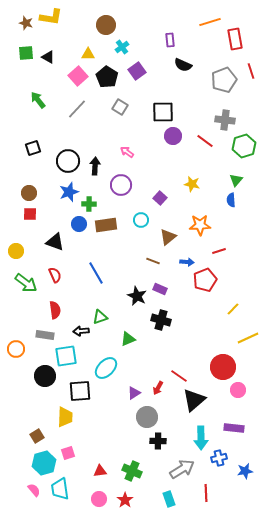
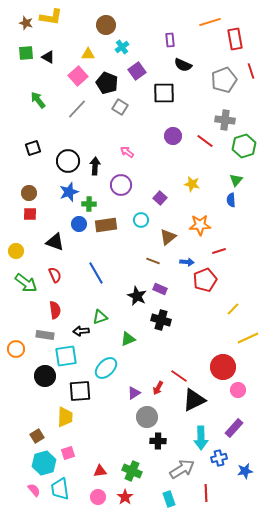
black pentagon at (107, 77): moved 6 px down; rotated 10 degrees counterclockwise
black square at (163, 112): moved 1 px right, 19 px up
black triangle at (194, 400): rotated 15 degrees clockwise
purple rectangle at (234, 428): rotated 54 degrees counterclockwise
pink circle at (99, 499): moved 1 px left, 2 px up
red star at (125, 500): moved 3 px up
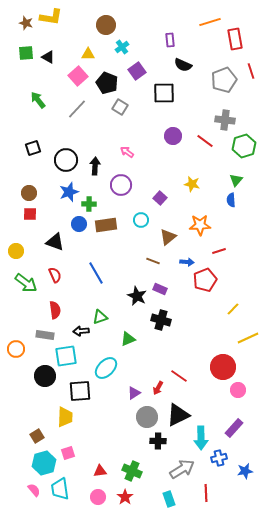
black circle at (68, 161): moved 2 px left, 1 px up
black triangle at (194, 400): moved 16 px left, 15 px down
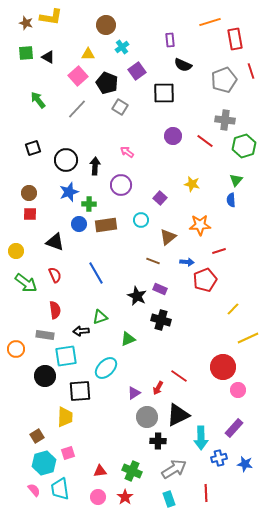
gray arrow at (182, 469): moved 8 px left
blue star at (245, 471): moved 7 px up; rotated 21 degrees clockwise
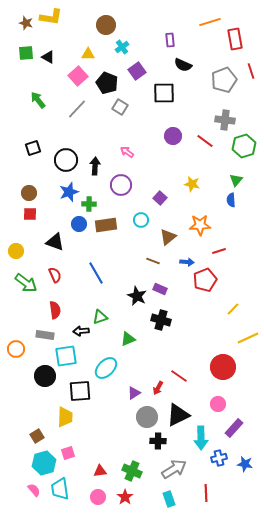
pink circle at (238, 390): moved 20 px left, 14 px down
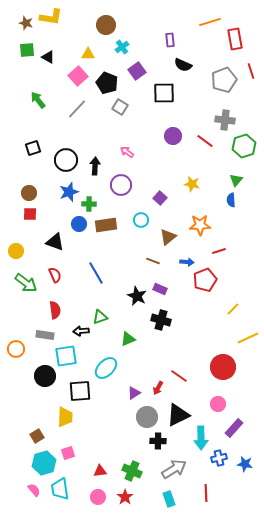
green square at (26, 53): moved 1 px right, 3 px up
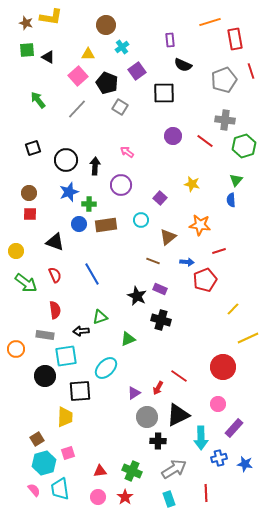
orange star at (200, 225): rotated 10 degrees clockwise
blue line at (96, 273): moved 4 px left, 1 px down
brown square at (37, 436): moved 3 px down
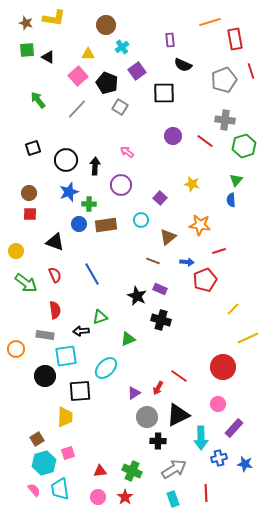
yellow L-shape at (51, 17): moved 3 px right, 1 px down
cyan rectangle at (169, 499): moved 4 px right
